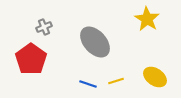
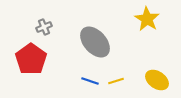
yellow ellipse: moved 2 px right, 3 px down
blue line: moved 2 px right, 3 px up
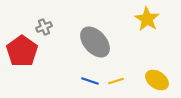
red pentagon: moved 9 px left, 8 px up
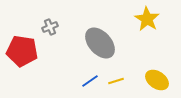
gray cross: moved 6 px right
gray ellipse: moved 5 px right, 1 px down
red pentagon: rotated 28 degrees counterclockwise
blue line: rotated 54 degrees counterclockwise
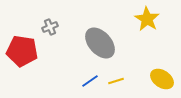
yellow ellipse: moved 5 px right, 1 px up
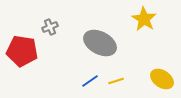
yellow star: moved 3 px left
gray ellipse: rotated 20 degrees counterclockwise
